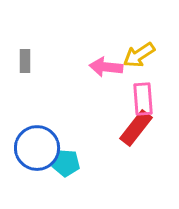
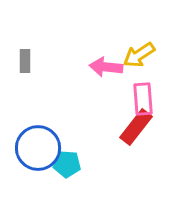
red rectangle: moved 1 px up
blue circle: moved 1 px right
cyan pentagon: moved 1 px right, 1 px down
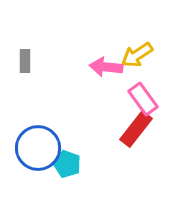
yellow arrow: moved 2 px left
pink rectangle: rotated 32 degrees counterclockwise
red rectangle: moved 2 px down
cyan pentagon: rotated 16 degrees clockwise
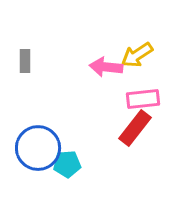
pink rectangle: rotated 60 degrees counterclockwise
red rectangle: moved 1 px left, 1 px up
cyan pentagon: rotated 24 degrees counterclockwise
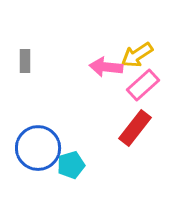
pink rectangle: moved 14 px up; rotated 36 degrees counterclockwise
cyan pentagon: moved 4 px right, 1 px down; rotated 12 degrees counterclockwise
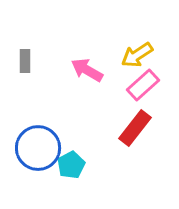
pink arrow: moved 19 px left, 3 px down; rotated 24 degrees clockwise
cyan pentagon: rotated 12 degrees counterclockwise
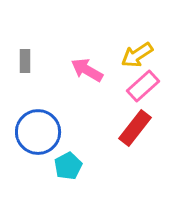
pink rectangle: moved 1 px down
blue circle: moved 16 px up
cyan pentagon: moved 3 px left, 1 px down
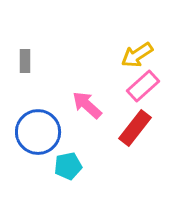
pink arrow: moved 35 px down; rotated 12 degrees clockwise
cyan pentagon: rotated 16 degrees clockwise
